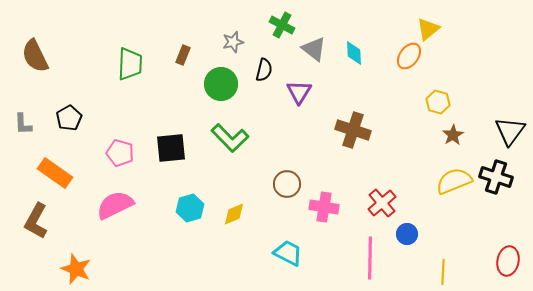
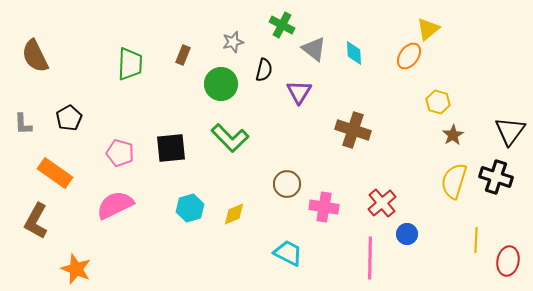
yellow semicircle: rotated 51 degrees counterclockwise
yellow line: moved 33 px right, 32 px up
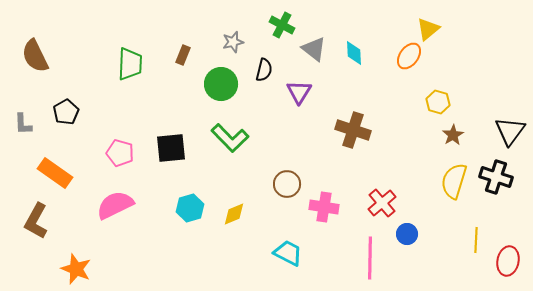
black pentagon: moved 3 px left, 6 px up
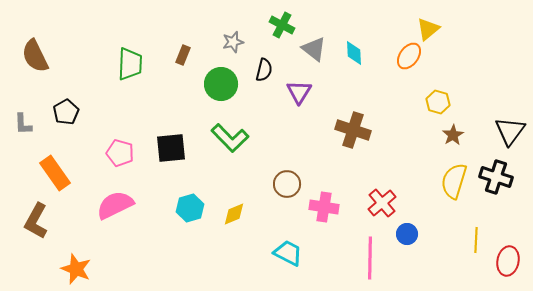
orange rectangle: rotated 20 degrees clockwise
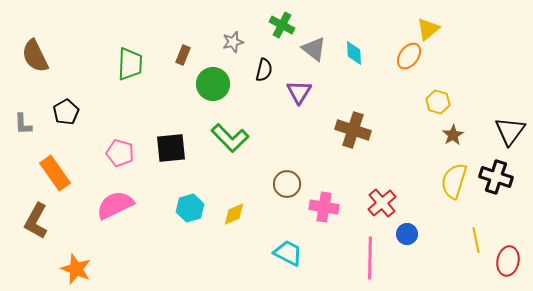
green circle: moved 8 px left
yellow line: rotated 15 degrees counterclockwise
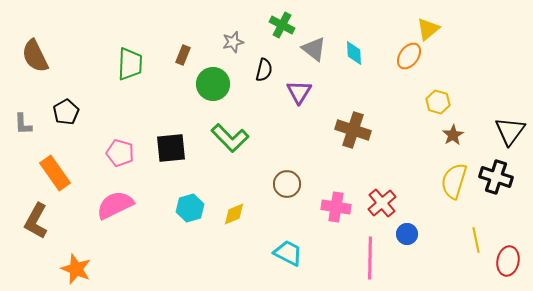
pink cross: moved 12 px right
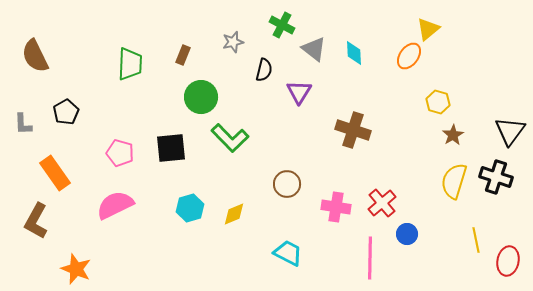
green circle: moved 12 px left, 13 px down
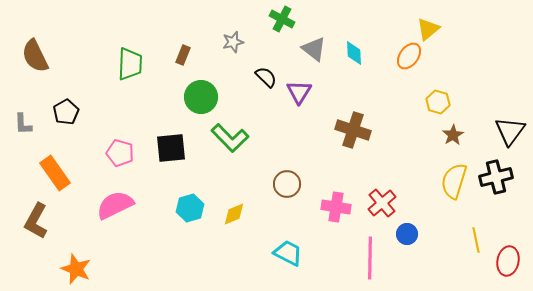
green cross: moved 6 px up
black semicircle: moved 2 px right, 7 px down; rotated 60 degrees counterclockwise
black cross: rotated 32 degrees counterclockwise
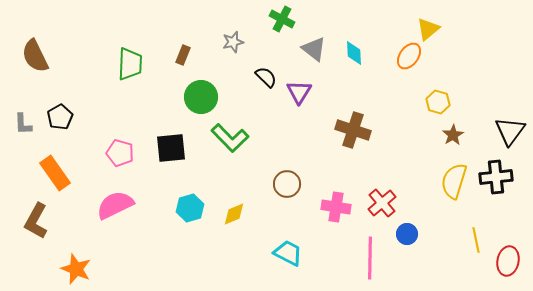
black pentagon: moved 6 px left, 5 px down
black cross: rotated 8 degrees clockwise
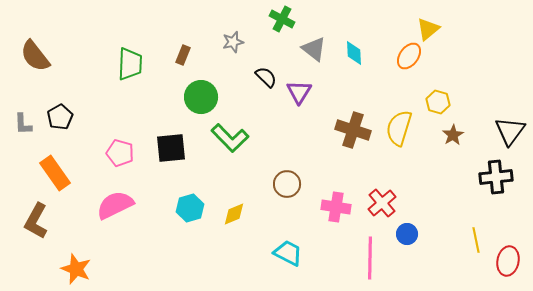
brown semicircle: rotated 12 degrees counterclockwise
yellow semicircle: moved 55 px left, 53 px up
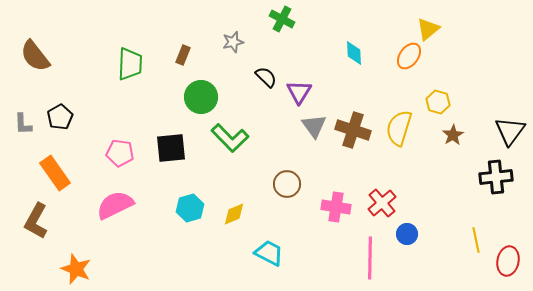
gray triangle: moved 77 px down; rotated 16 degrees clockwise
pink pentagon: rotated 8 degrees counterclockwise
cyan trapezoid: moved 19 px left
